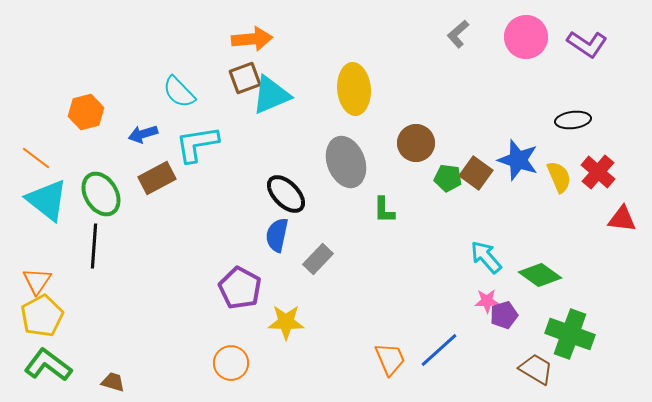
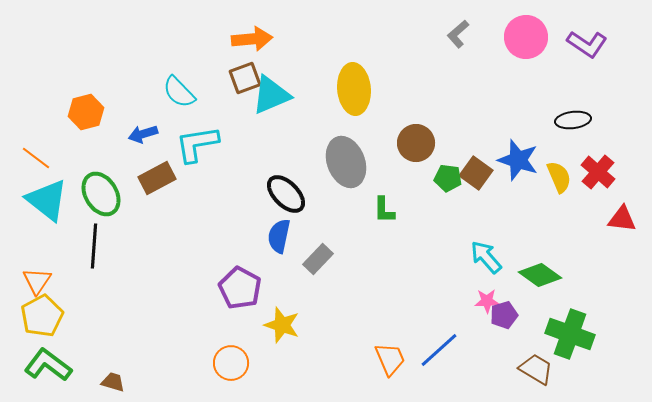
blue semicircle at (277, 235): moved 2 px right, 1 px down
yellow star at (286, 322): moved 4 px left, 3 px down; rotated 18 degrees clockwise
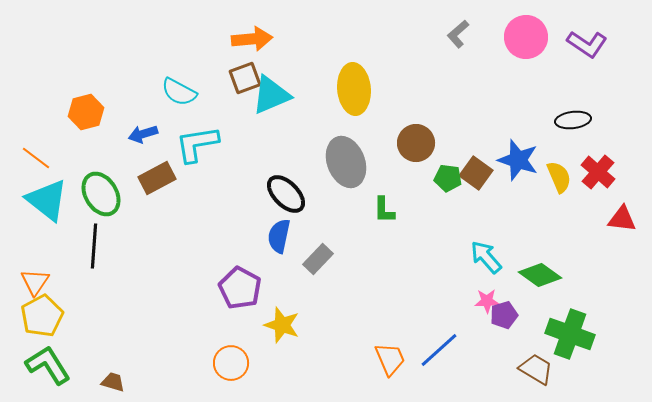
cyan semicircle at (179, 92): rotated 18 degrees counterclockwise
orange triangle at (37, 281): moved 2 px left, 1 px down
green L-shape at (48, 365): rotated 21 degrees clockwise
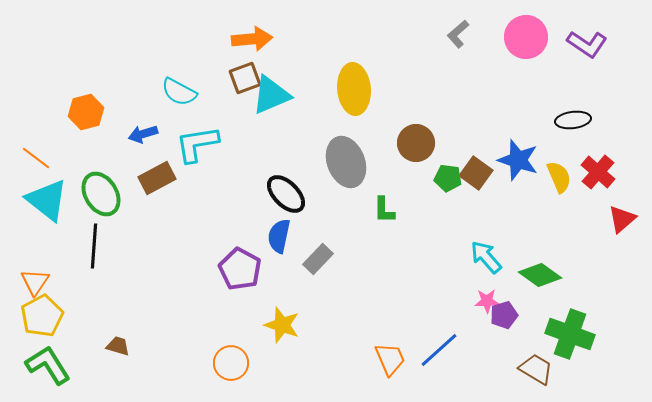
red triangle at (622, 219): rotated 48 degrees counterclockwise
purple pentagon at (240, 288): moved 19 px up
brown trapezoid at (113, 382): moved 5 px right, 36 px up
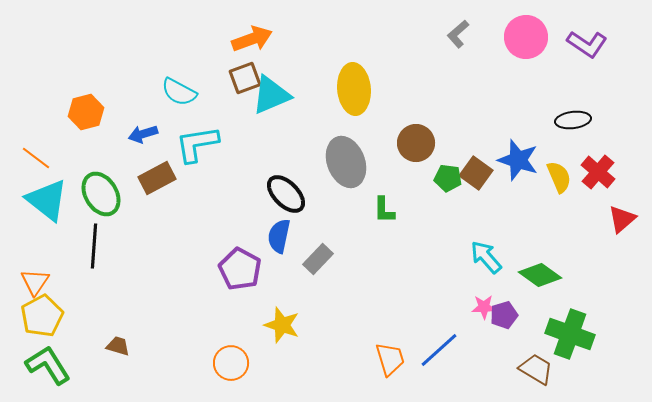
orange arrow at (252, 39): rotated 15 degrees counterclockwise
pink star at (487, 301): moved 3 px left, 6 px down
orange trapezoid at (390, 359): rotated 6 degrees clockwise
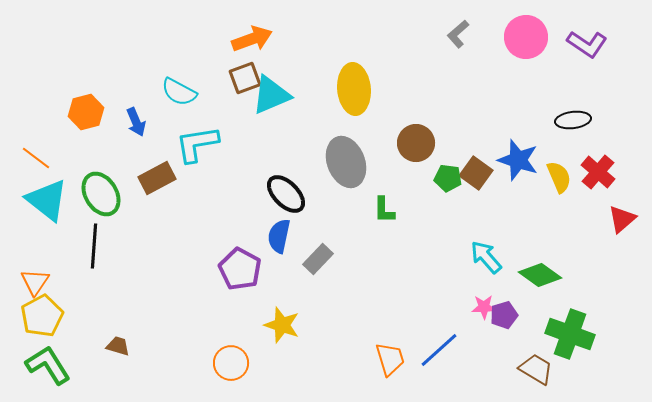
blue arrow at (143, 134): moved 7 px left, 12 px up; rotated 96 degrees counterclockwise
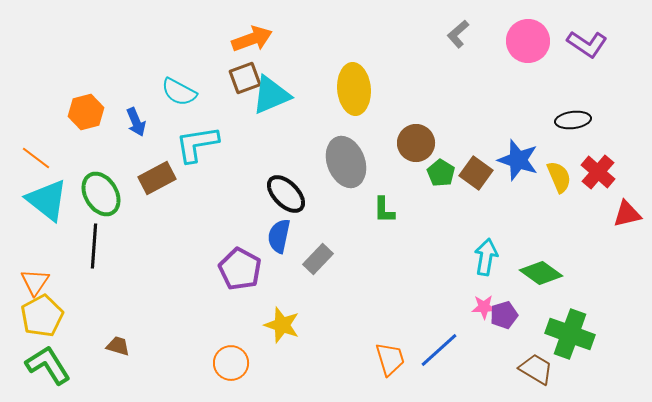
pink circle at (526, 37): moved 2 px right, 4 px down
green pentagon at (448, 178): moved 7 px left, 5 px up; rotated 24 degrees clockwise
red triangle at (622, 219): moved 5 px right, 5 px up; rotated 28 degrees clockwise
cyan arrow at (486, 257): rotated 51 degrees clockwise
green diamond at (540, 275): moved 1 px right, 2 px up
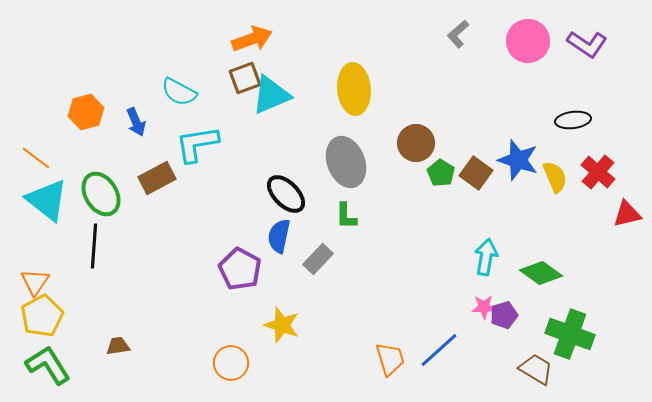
yellow semicircle at (559, 177): moved 4 px left
green L-shape at (384, 210): moved 38 px left, 6 px down
brown trapezoid at (118, 346): rotated 25 degrees counterclockwise
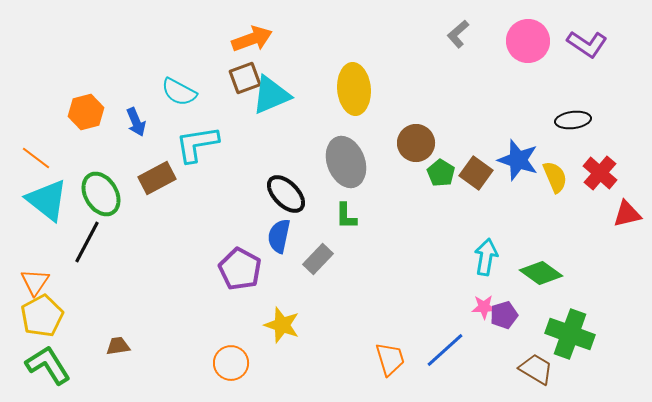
red cross at (598, 172): moved 2 px right, 1 px down
black line at (94, 246): moved 7 px left, 4 px up; rotated 24 degrees clockwise
blue line at (439, 350): moved 6 px right
